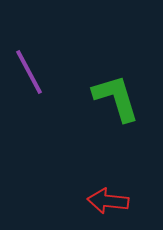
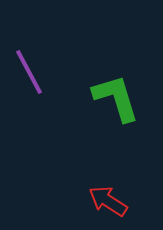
red arrow: rotated 27 degrees clockwise
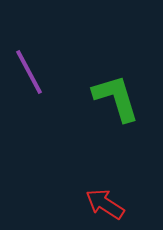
red arrow: moved 3 px left, 3 px down
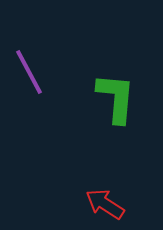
green L-shape: rotated 22 degrees clockwise
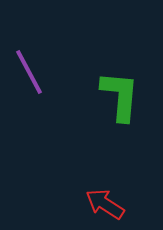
green L-shape: moved 4 px right, 2 px up
